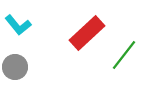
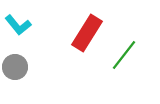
red rectangle: rotated 15 degrees counterclockwise
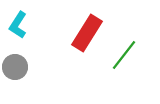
cyan L-shape: rotated 72 degrees clockwise
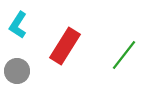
red rectangle: moved 22 px left, 13 px down
gray circle: moved 2 px right, 4 px down
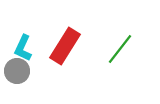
cyan L-shape: moved 5 px right, 23 px down; rotated 8 degrees counterclockwise
green line: moved 4 px left, 6 px up
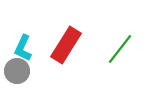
red rectangle: moved 1 px right, 1 px up
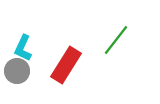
red rectangle: moved 20 px down
green line: moved 4 px left, 9 px up
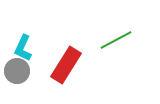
green line: rotated 24 degrees clockwise
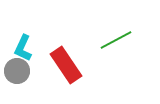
red rectangle: rotated 66 degrees counterclockwise
